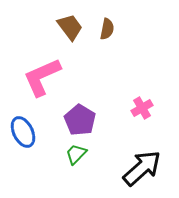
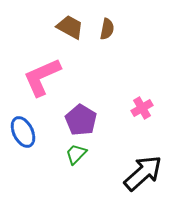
brown trapezoid: rotated 24 degrees counterclockwise
purple pentagon: moved 1 px right
black arrow: moved 1 px right, 5 px down
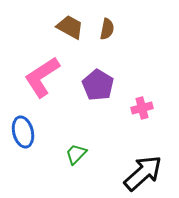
pink L-shape: rotated 9 degrees counterclockwise
pink cross: rotated 15 degrees clockwise
purple pentagon: moved 17 px right, 35 px up
blue ellipse: rotated 12 degrees clockwise
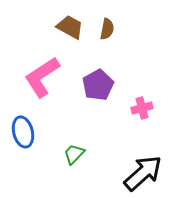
purple pentagon: rotated 12 degrees clockwise
green trapezoid: moved 2 px left
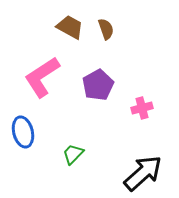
brown semicircle: moved 1 px left; rotated 30 degrees counterclockwise
green trapezoid: moved 1 px left
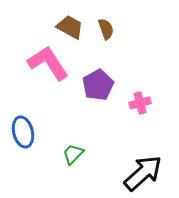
pink L-shape: moved 6 px right, 14 px up; rotated 90 degrees clockwise
pink cross: moved 2 px left, 5 px up
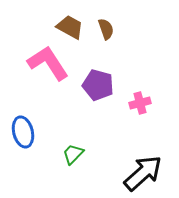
purple pentagon: rotated 28 degrees counterclockwise
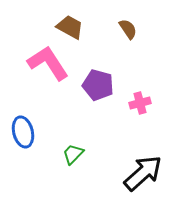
brown semicircle: moved 22 px right; rotated 15 degrees counterclockwise
